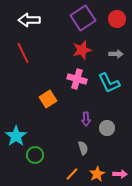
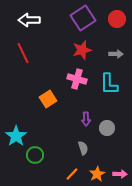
cyan L-shape: moved 1 px down; rotated 25 degrees clockwise
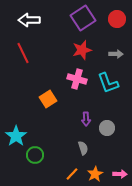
cyan L-shape: moved 1 px left, 1 px up; rotated 20 degrees counterclockwise
orange star: moved 2 px left
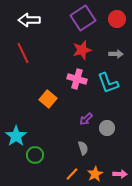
orange square: rotated 18 degrees counterclockwise
purple arrow: rotated 48 degrees clockwise
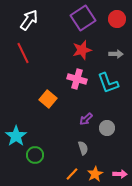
white arrow: rotated 125 degrees clockwise
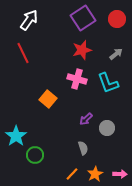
gray arrow: rotated 40 degrees counterclockwise
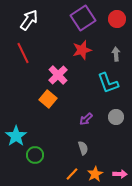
gray arrow: rotated 56 degrees counterclockwise
pink cross: moved 19 px left, 4 px up; rotated 30 degrees clockwise
gray circle: moved 9 px right, 11 px up
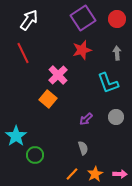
gray arrow: moved 1 px right, 1 px up
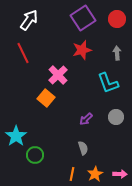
orange square: moved 2 px left, 1 px up
orange line: rotated 32 degrees counterclockwise
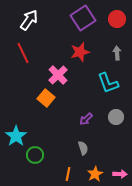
red star: moved 2 px left, 2 px down
orange line: moved 4 px left
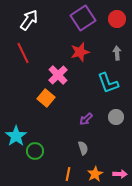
green circle: moved 4 px up
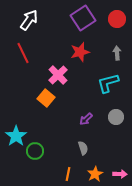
cyan L-shape: rotated 95 degrees clockwise
